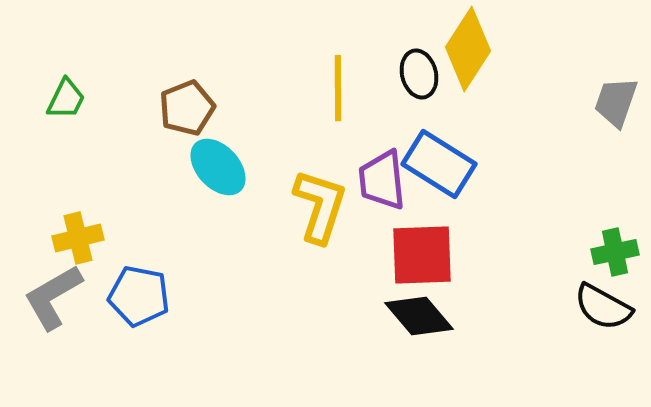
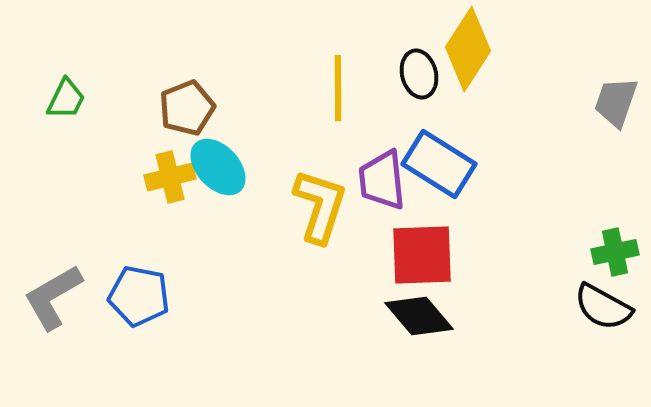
yellow cross: moved 92 px right, 61 px up
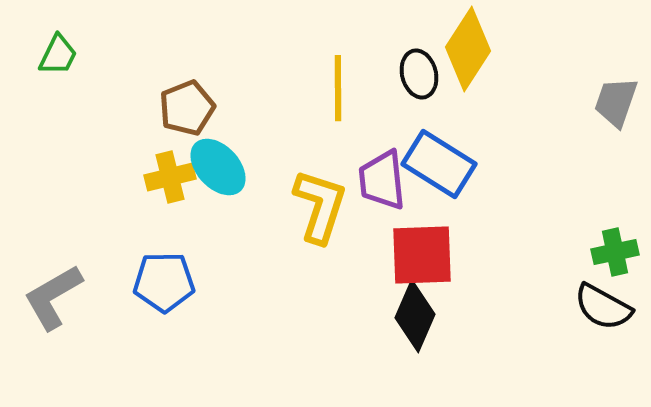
green trapezoid: moved 8 px left, 44 px up
blue pentagon: moved 25 px right, 14 px up; rotated 12 degrees counterclockwise
black diamond: moved 4 px left; rotated 64 degrees clockwise
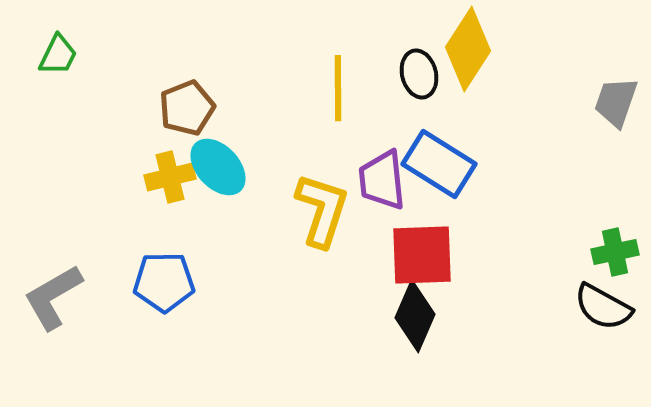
yellow L-shape: moved 2 px right, 4 px down
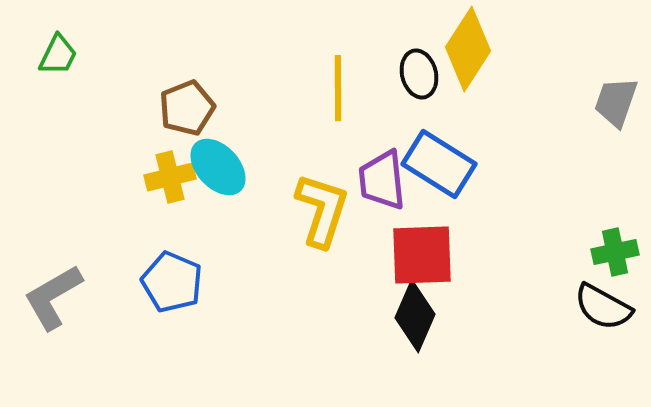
blue pentagon: moved 8 px right; rotated 24 degrees clockwise
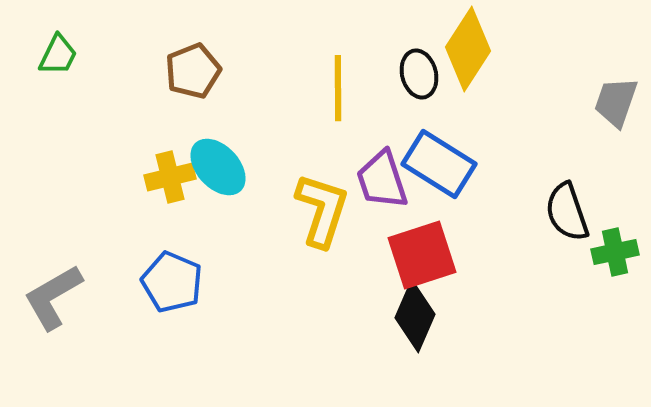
brown pentagon: moved 6 px right, 37 px up
purple trapezoid: rotated 12 degrees counterclockwise
red square: rotated 16 degrees counterclockwise
black semicircle: moved 36 px left, 95 px up; rotated 42 degrees clockwise
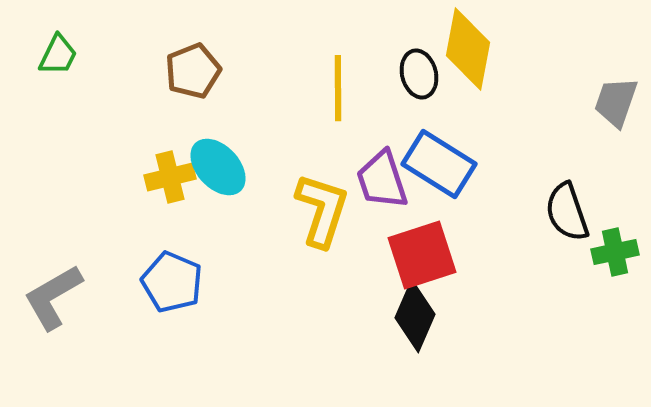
yellow diamond: rotated 22 degrees counterclockwise
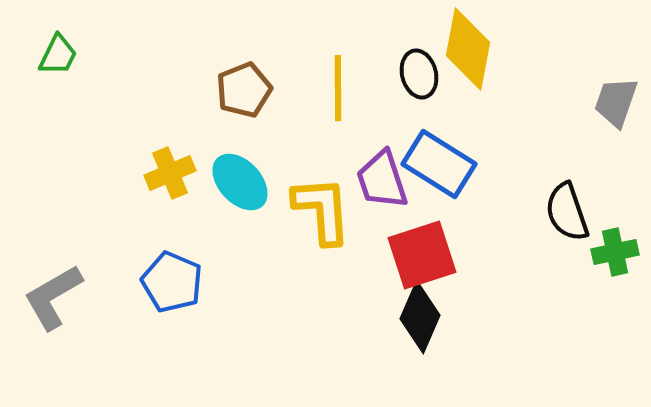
brown pentagon: moved 51 px right, 19 px down
cyan ellipse: moved 22 px right, 15 px down
yellow cross: moved 4 px up; rotated 9 degrees counterclockwise
yellow L-shape: rotated 22 degrees counterclockwise
black diamond: moved 5 px right, 1 px down
